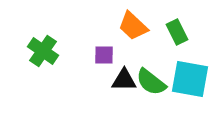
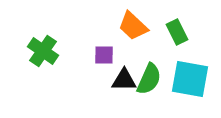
green semicircle: moved 2 px left, 3 px up; rotated 104 degrees counterclockwise
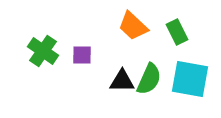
purple square: moved 22 px left
black triangle: moved 2 px left, 1 px down
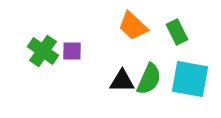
purple square: moved 10 px left, 4 px up
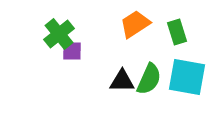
orange trapezoid: moved 2 px right, 2 px up; rotated 104 degrees clockwise
green rectangle: rotated 10 degrees clockwise
green cross: moved 16 px right, 17 px up; rotated 16 degrees clockwise
cyan square: moved 3 px left, 2 px up
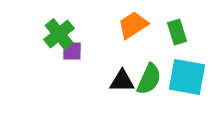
orange trapezoid: moved 2 px left, 1 px down
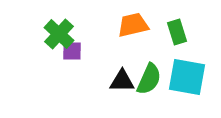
orange trapezoid: rotated 20 degrees clockwise
green cross: rotated 8 degrees counterclockwise
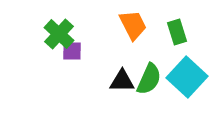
orange trapezoid: rotated 76 degrees clockwise
cyan square: rotated 33 degrees clockwise
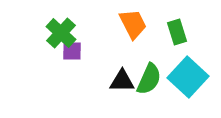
orange trapezoid: moved 1 px up
green cross: moved 2 px right, 1 px up
cyan square: moved 1 px right
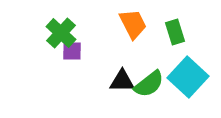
green rectangle: moved 2 px left
green semicircle: moved 5 px down; rotated 28 degrees clockwise
